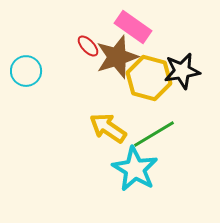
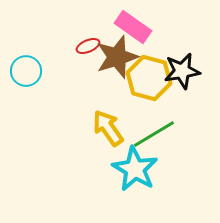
red ellipse: rotated 70 degrees counterclockwise
yellow arrow: rotated 21 degrees clockwise
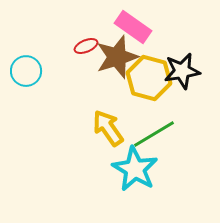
red ellipse: moved 2 px left
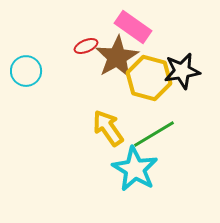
brown star: rotated 12 degrees counterclockwise
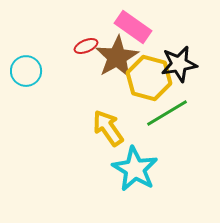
black star: moved 3 px left, 7 px up
green line: moved 13 px right, 21 px up
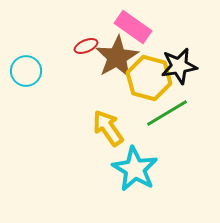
black star: moved 2 px down
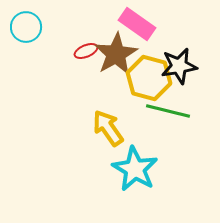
pink rectangle: moved 4 px right, 3 px up
red ellipse: moved 5 px down
brown star: moved 1 px left, 3 px up
cyan circle: moved 44 px up
green line: moved 1 px right, 2 px up; rotated 45 degrees clockwise
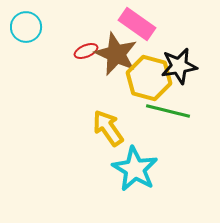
brown star: rotated 18 degrees counterclockwise
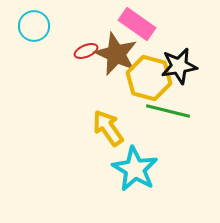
cyan circle: moved 8 px right, 1 px up
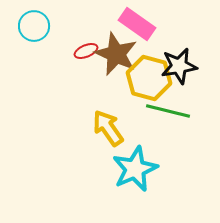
cyan star: rotated 18 degrees clockwise
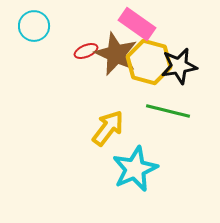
yellow hexagon: moved 16 px up
yellow arrow: rotated 72 degrees clockwise
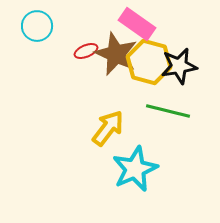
cyan circle: moved 3 px right
